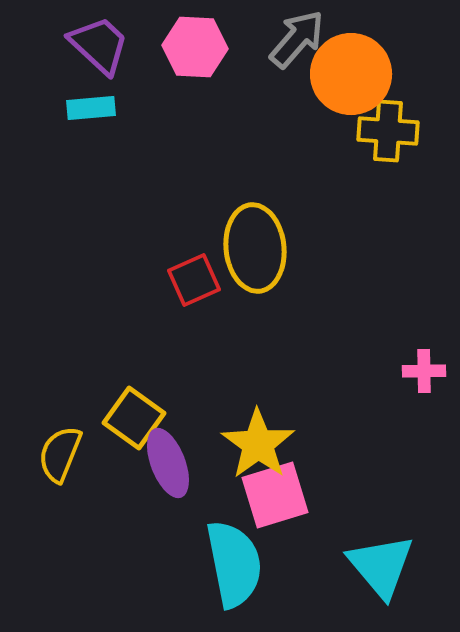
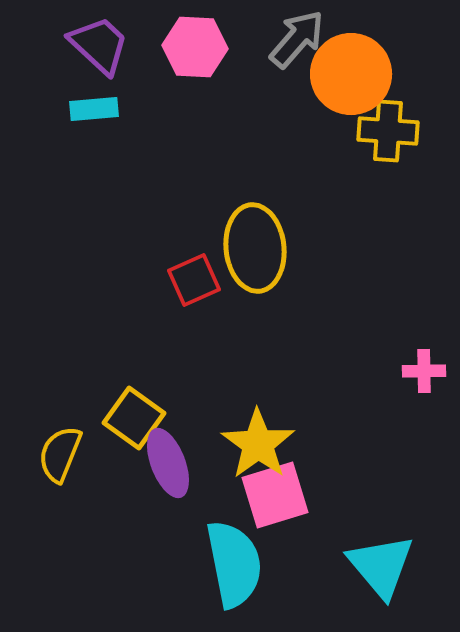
cyan rectangle: moved 3 px right, 1 px down
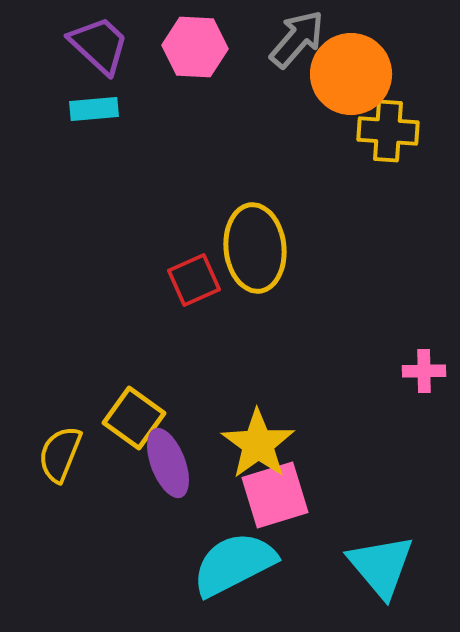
cyan semicircle: rotated 106 degrees counterclockwise
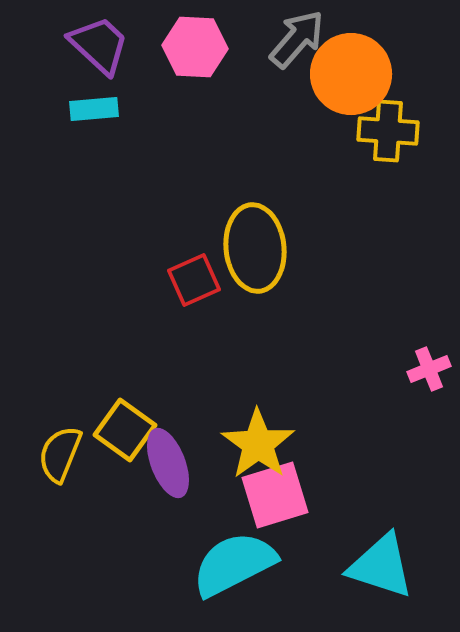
pink cross: moved 5 px right, 2 px up; rotated 21 degrees counterclockwise
yellow square: moved 9 px left, 12 px down
cyan triangle: rotated 32 degrees counterclockwise
